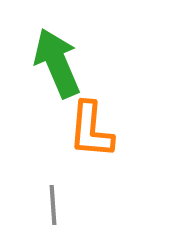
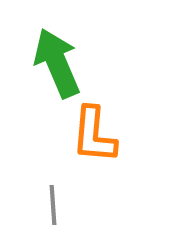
orange L-shape: moved 3 px right, 5 px down
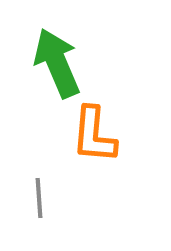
gray line: moved 14 px left, 7 px up
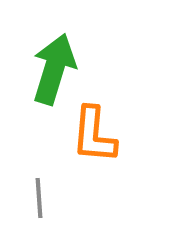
green arrow: moved 3 px left, 6 px down; rotated 40 degrees clockwise
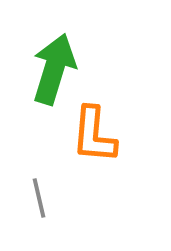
gray line: rotated 9 degrees counterclockwise
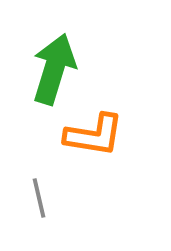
orange L-shape: rotated 86 degrees counterclockwise
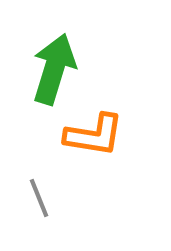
gray line: rotated 9 degrees counterclockwise
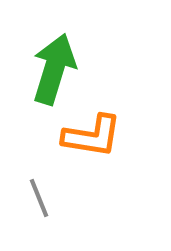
orange L-shape: moved 2 px left, 1 px down
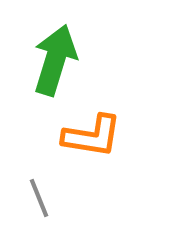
green arrow: moved 1 px right, 9 px up
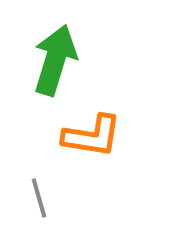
gray line: rotated 6 degrees clockwise
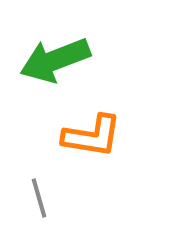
green arrow: rotated 128 degrees counterclockwise
